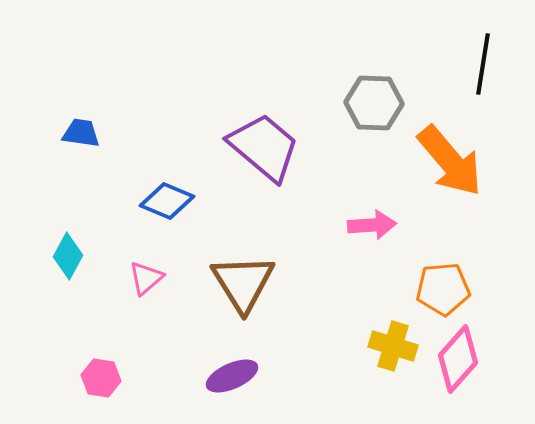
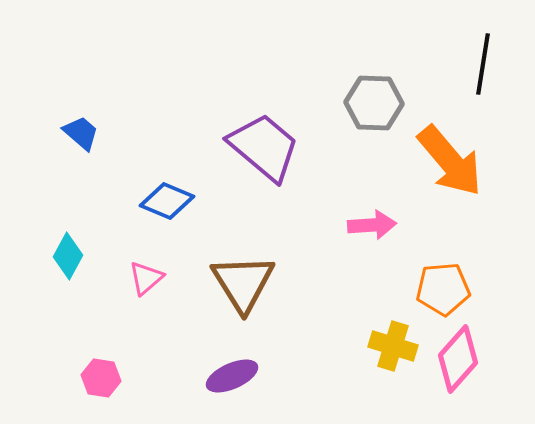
blue trapezoid: rotated 33 degrees clockwise
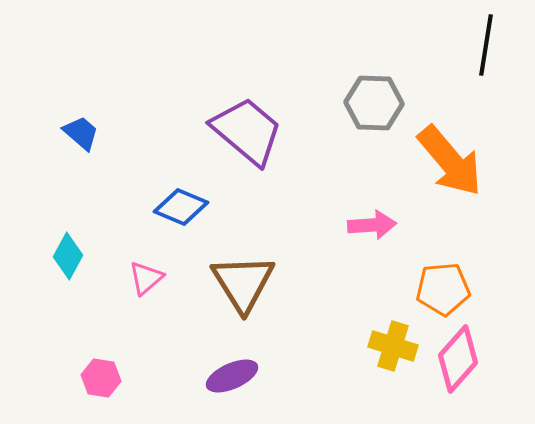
black line: moved 3 px right, 19 px up
purple trapezoid: moved 17 px left, 16 px up
blue diamond: moved 14 px right, 6 px down
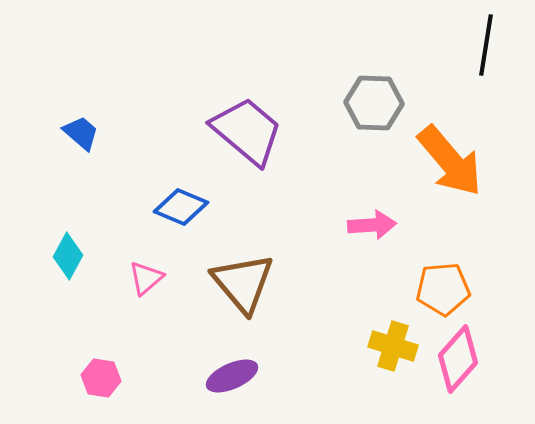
brown triangle: rotated 8 degrees counterclockwise
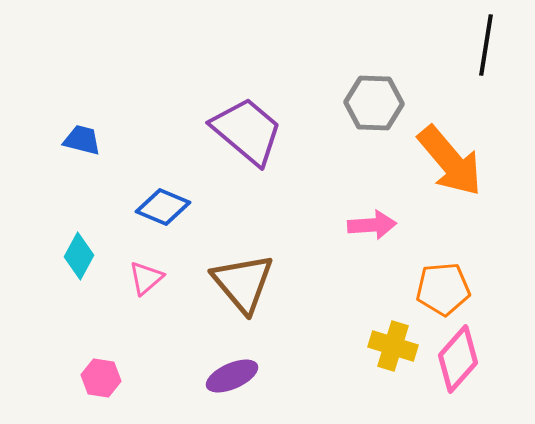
blue trapezoid: moved 1 px right, 7 px down; rotated 27 degrees counterclockwise
blue diamond: moved 18 px left
cyan diamond: moved 11 px right
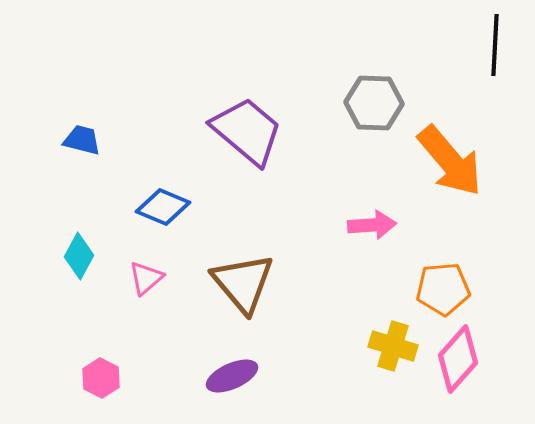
black line: moved 9 px right; rotated 6 degrees counterclockwise
pink hexagon: rotated 18 degrees clockwise
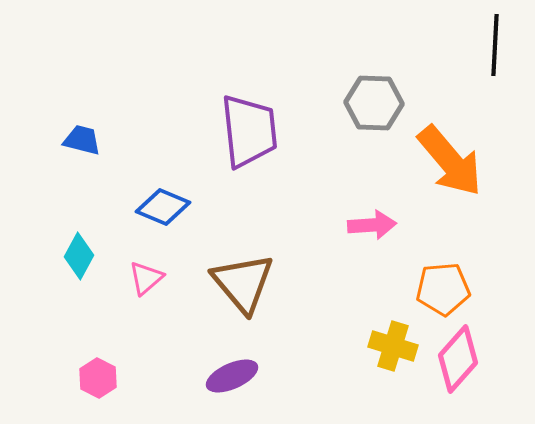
purple trapezoid: moved 2 px right; rotated 44 degrees clockwise
pink hexagon: moved 3 px left
